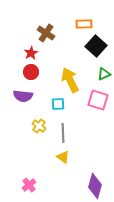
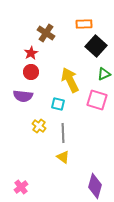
pink square: moved 1 px left
cyan square: rotated 16 degrees clockwise
pink cross: moved 8 px left, 2 px down
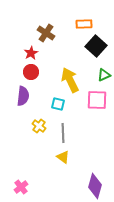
green triangle: moved 1 px down
purple semicircle: rotated 90 degrees counterclockwise
pink square: rotated 15 degrees counterclockwise
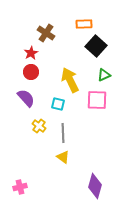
purple semicircle: moved 3 px right, 2 px down; rotated 48 degrees counterclockwise
pink cross: moved 1 px left; rotated 24 degrees clockwise
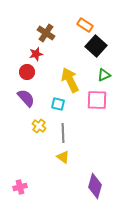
orange rectangle: moved 1 px right, 1 px down; rotated 35 degrees clockwise
red star: moved 5 px right, 1 px down; rotated 16 degrees clockwise
red circle: moved 4 px left
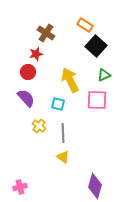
red circle: moved 1 px right
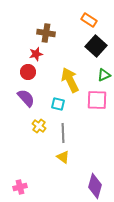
orange rectangle: moved 4 px right, 5 px up
brown cross: rotated 24 degrees counterclockwise
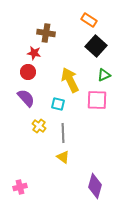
red star: moved 2 px left, 1 px up; rotated 24 degrees clockwise
